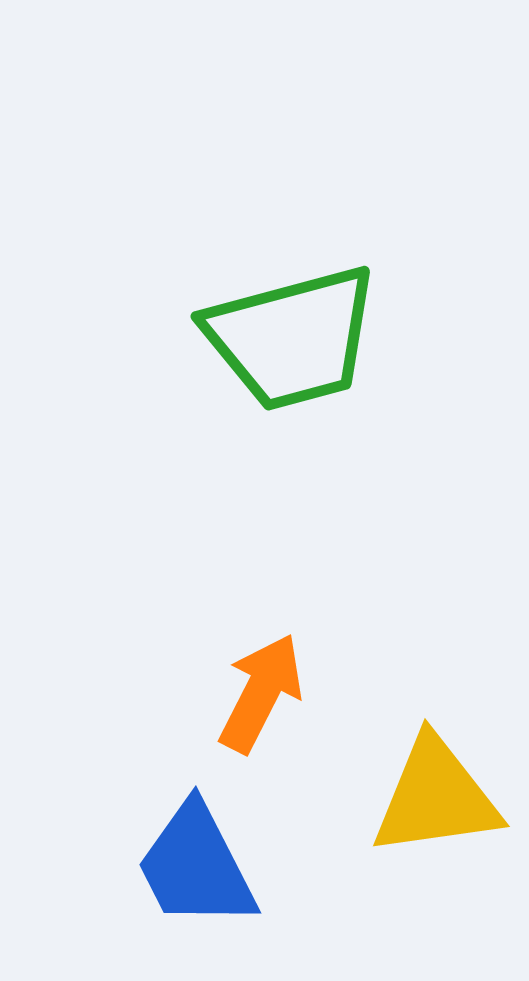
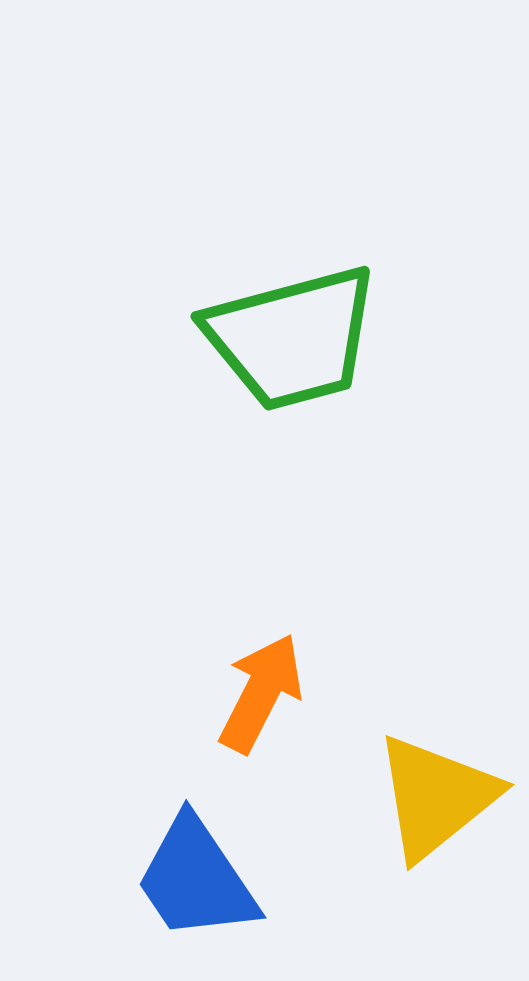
yellow triangle: rotated 31 degrees counterclockwise
blue trapezoid: moved 13 px down; rotated 7 degrees counterclockwise
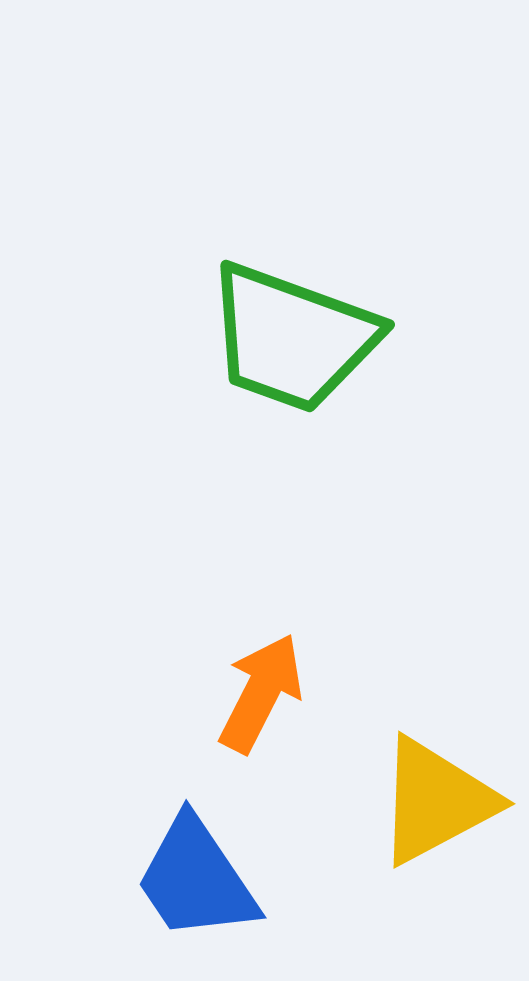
green trapezoid: rotated 35 degrees clockwise
yellow triangle: moved 4 px down; rotated 11 degrees clockwise
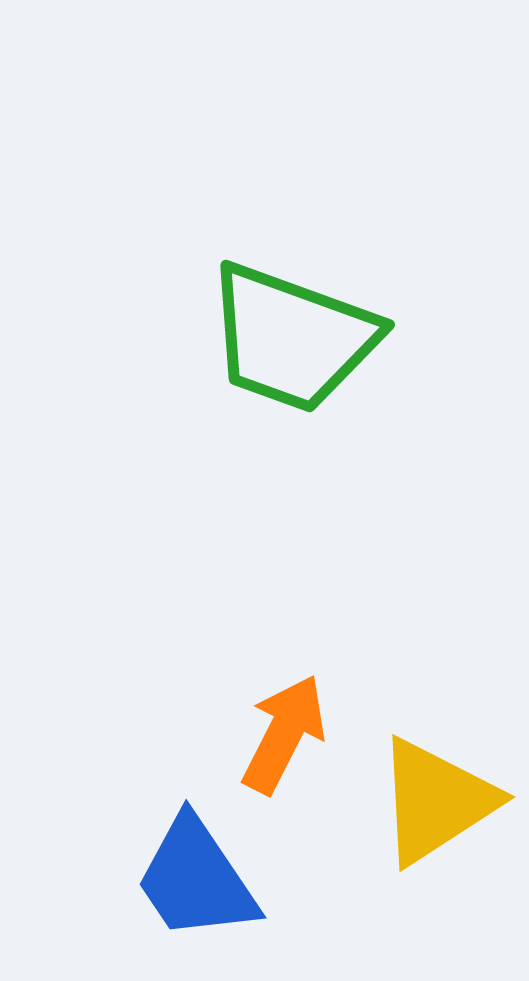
orange arrow: moved 23 px right, 41 px down
yellow triangle: rotated 5 degrees counterclockwise
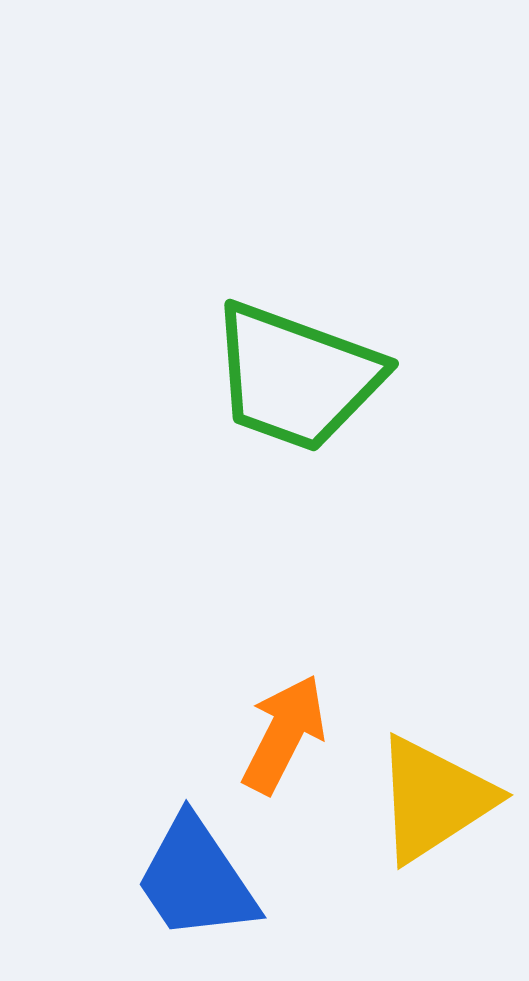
green trapezoid: moved 4 px right, 39 px down
yellow triangle: moved 2 px left, 2 px up
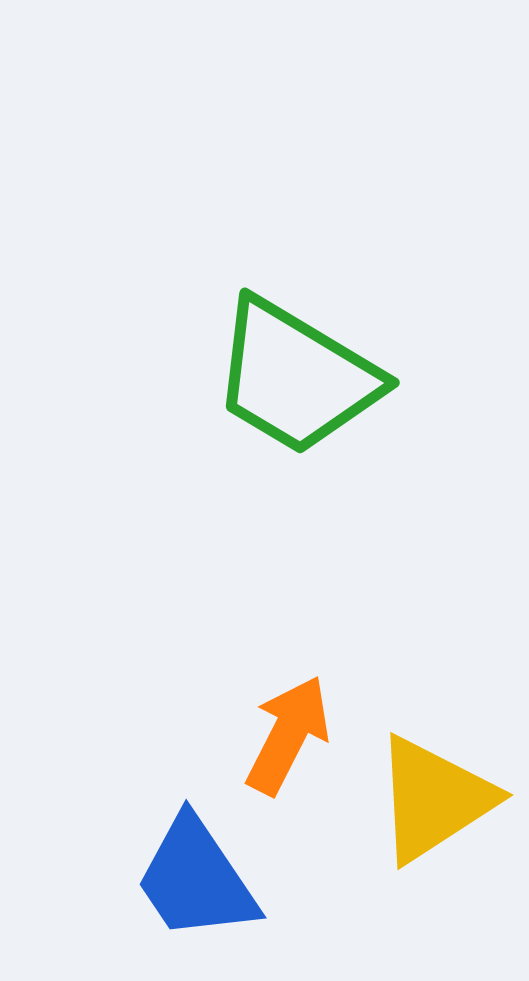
green trapezoid: rotated 11 degrees clockwise
orange arrow: moved 4 px right, 1 px down
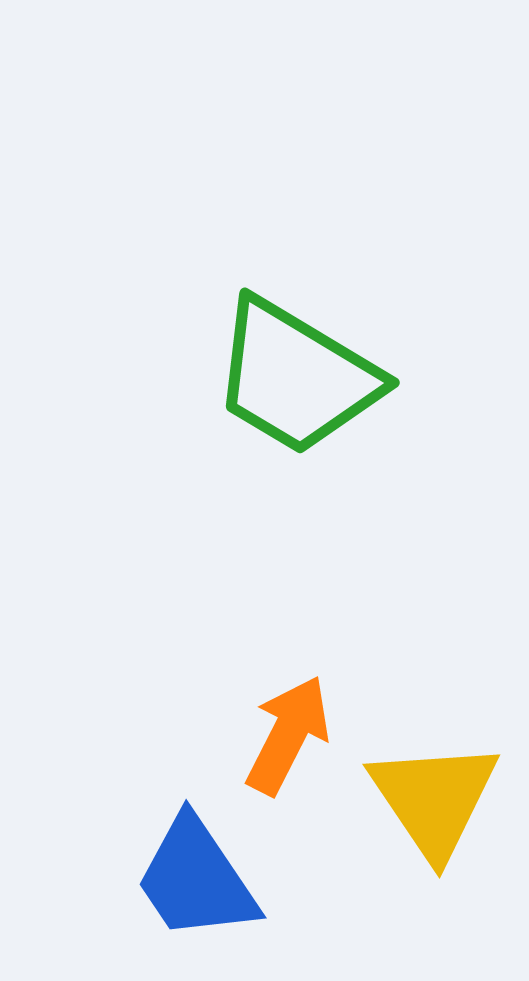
yellow triangle: rotated 31 degrees counterclockwise
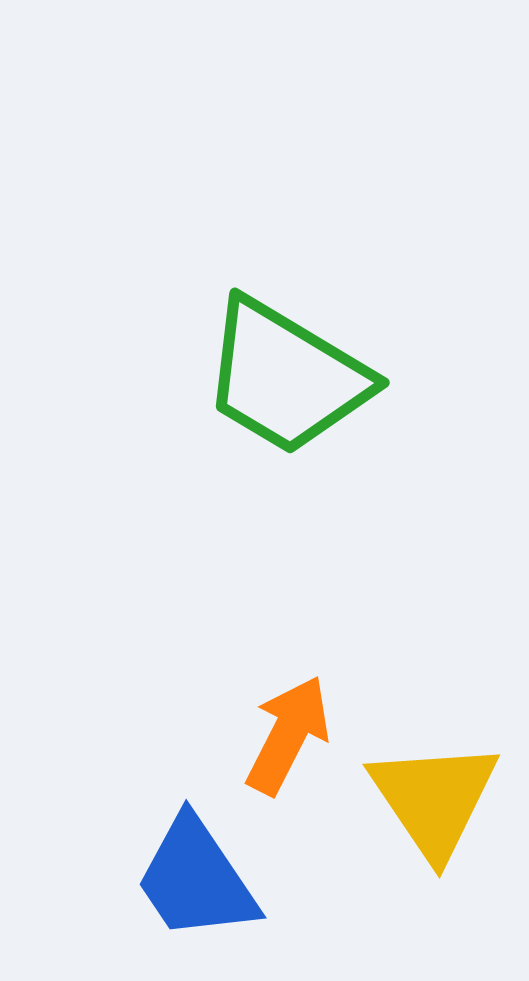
green trapezoid: moved 10 px left
